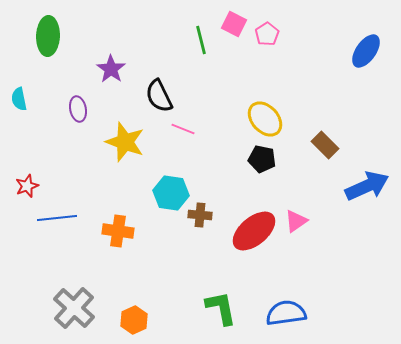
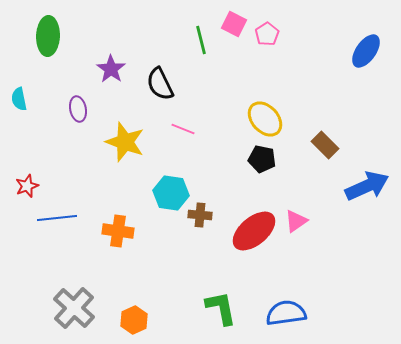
black semicircle: moved 1 px right, 12 px up
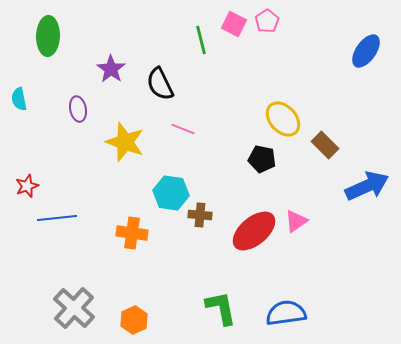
pink pentagon: moved 13 px up
yellow ellipse: moved 18 px right
orange cross: moved 14 px right, 2 px down
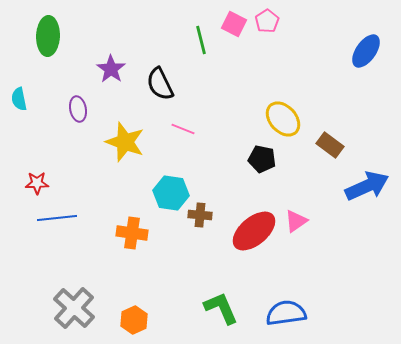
brown rectangle: moved 5 px right; rotated 8 degrees counterclockwise
red star: moved 10 px right, 3 px up; rotated 20 degrees clockwise
green L-shape: rotated 12 degrees counterclockwise
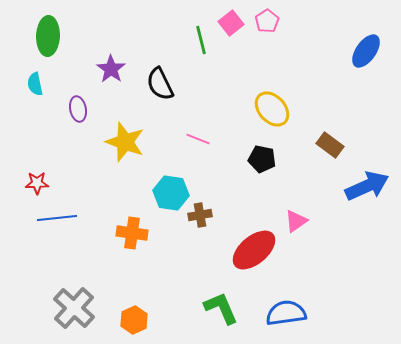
pink square: moved 3 px left, 1 px up; rotated 25 degrees clockwise
cyan semicircle: moved 16 px right, 15 px up
yellow ellipse: moved 11 px left, 10 px up
pink line: moved 15 px right, 10 px down
brown cross: rotated 15 degrees counterclockwise
red ellipse: moved 19 px down
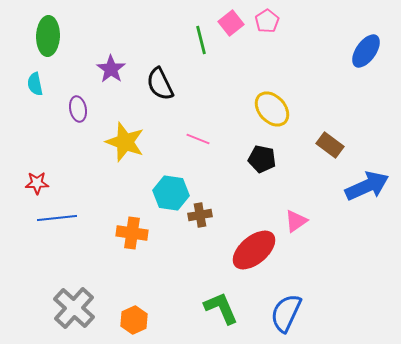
blue semicircle: rotated 57 degrees counterclockwise
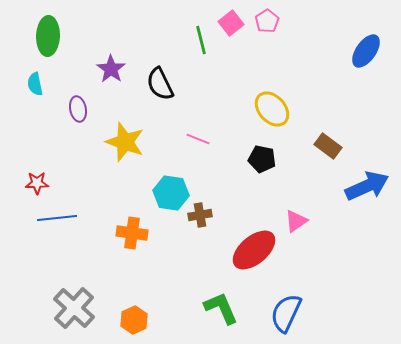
brown rectangle: moved 2 px left, 1 px down
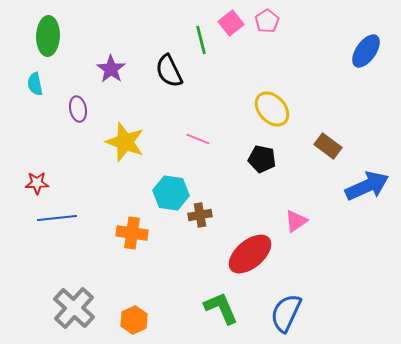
black semicircle: moved 9 px right, 13 px up
red ellipse: moved 4 px left, 4 px down
